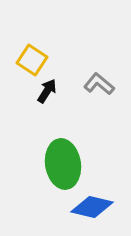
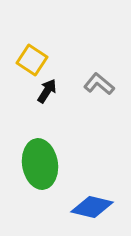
green ellipse: moved 23 px left
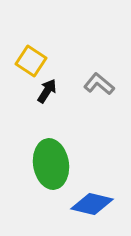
yellow square: moved 1 px left, 1 px down
green ellipse: moved 11 px right
blue diamond: moved 3 px up
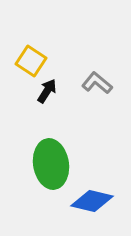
gray L-shape: moved 2 px left, 1 px up
blue diamond: moved 3 px up
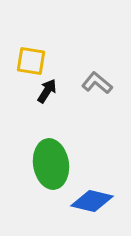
yellow square: rotated 24 degrees counterclockwise
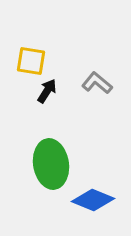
blue diamond: moved 1 px right, 1 px up; rotated 9 degrees clockwise
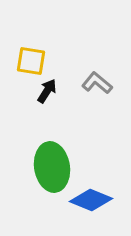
green ellipse: moved 1 px right, 3 px down
blue diamond: moved 2 px left
